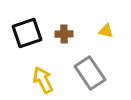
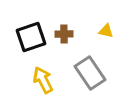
black square: moved 4 px right, 4 px down
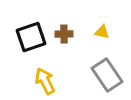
yellow triangle: moved 4 px left, 1 px down
gray rectangle: moved 17 px right, 2 px down
yellow arrow: moved 2 px right, 1 px down
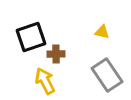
brown cross: moved 8 px left, 20 px down
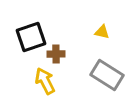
gray rectangle: rotated 24 degrees counterclockwise
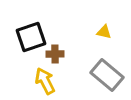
yellow triangle: moved 2 px right
brown cross: moved 1 px left
gray rectangle: rotated 8 degrees clockwise
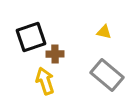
yellow arrow: rotated 8 degrees clockwise
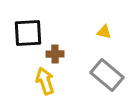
black square: moved 3 px left, 4 px up; rotated 16 degrees clockwise
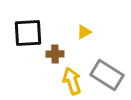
yellow triangle: moved 20 px left; rotated 42 degrees counterclockwise
gray rectangle: rotated 8 degrees counterclockwise
yellow arrow: moved 27 px right
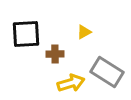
black square: moved 2 px left, 1 px down
gray rectangle: moved 3 px up
yellow arrow: moved 1 px left, 2 px down; rotated 92 degrees clockwise
